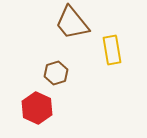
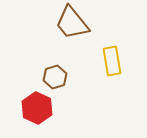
yellow rectangle: moved 11 px down
brown hexagon: moved 1 px left, 4 px down
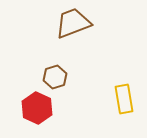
brown trapezoid: moved 1 px right; rotated 108 degrees clockwise
yellow rectangle: moved 12 px right, 38 px down
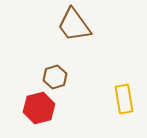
brown trapezoid: moved 1 px right, 2 px down; rotated 105 degrees counterclockwise
red hexagon: moved 2 px right; rotated 20 degrees clockwise
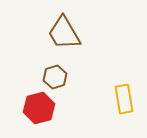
brown trapezoid: moved 10 px left, 8 px down; rotated 6 degrees clockwise
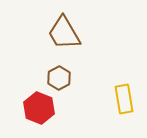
brown hexagon: moved 4 px right, 1 px down; rotated 10 degrees counterclockwise
red hexagon: rotated 24 degrees counterclockwise
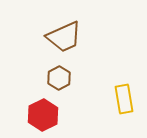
brown trapezoid: moved 4 px down; rotated 84 degrees counterclockwise
red hexagon: moved 4 px right, 7 px down; rotated 12 degrees clockwise
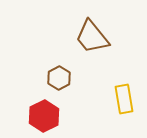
brown trapezoid: moved 28 px right; rotated 75 degrees clockwise
red hexagon: moved 1 px right, 1 px down
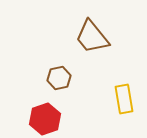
brown hexagon: rotated 15 degrees clockwise
red hexagon: moved 1 px right, 3 px down; rotated 8 degrees clockwise
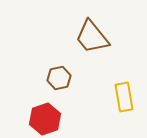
yellow rectangle: moved 2 px up
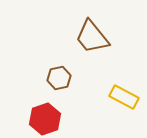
yellow rectangle: rotated 52 degrees counterclockwise
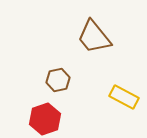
brown trapezoid: moved 2 px right
brown hexagon: moved 1 px left, 2 px down
